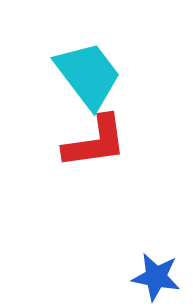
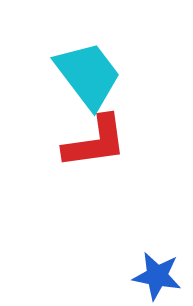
blue star: moved 1 px right, 1 px up
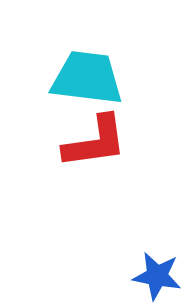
cyan trapezoid: moved 1 px left, 3 px down; rotated 46 degrees counterclockwise
